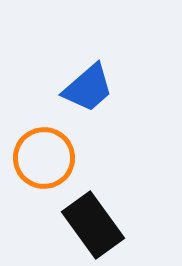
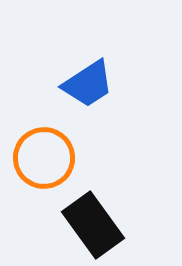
blue trapezoid: moved 4 px up; rotated 8 degrees clockwise
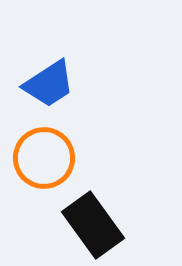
blue trapezoid: moved 39 px left
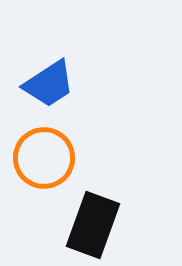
black rectangle: rotated 56 degrees clockwise
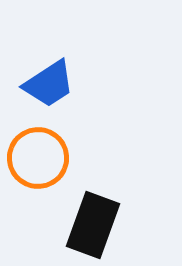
orange circle: moved 6 px left
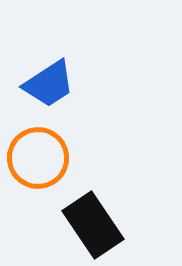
black rectangle: rotated 54 degrees counterclockwise
